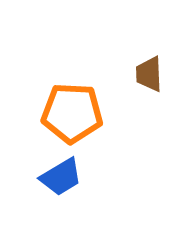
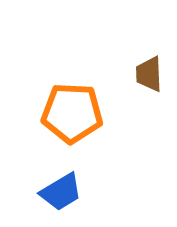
blue trapezoid: moved 15 px down
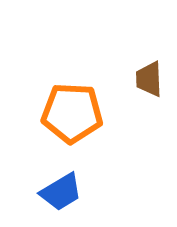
brown trapezoid: moved 5 px down
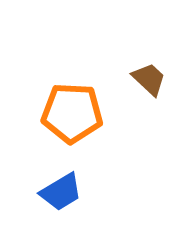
brown trapezoid: rotated 135 degrees clockwise
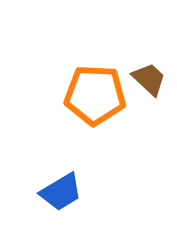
orange pentagon: moved 23 px right, 18 px up
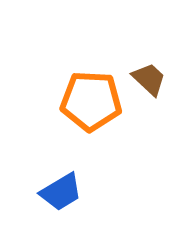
orange pentagon: moved 4 px left, 6 px down
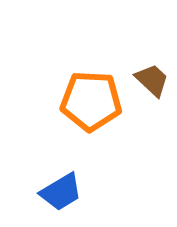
brown trapezoid: moved 3 px right, 1 px down
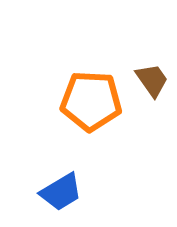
brown trapezoid: rotated 12 degrees clockwise
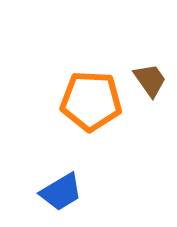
brown trapezoid: moved 2 px left
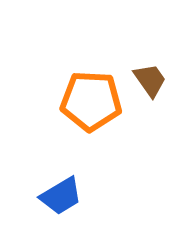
blue trapezoid: moved 4 px down
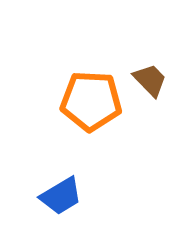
brown trapezoid: rotated 9 degrees counterclockwise
